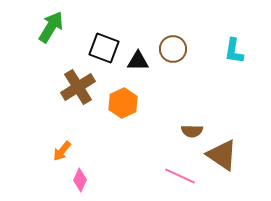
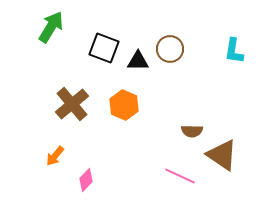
brown circle: moved 3 px left
brown cross: moved 6 px left, 17 px down; rotated 8 degrees counterclockwise
orange hexagon: moved 1 px right, 2 px down; rotated 12 degrees counterclockwise
orange arrow: moved 7 px left, 5 px down
pink diamond: moved 6 px right; rotated 20 degrees clockwise
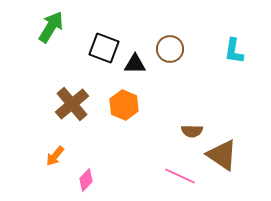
black triangle: moved 3 px left, 3 px down
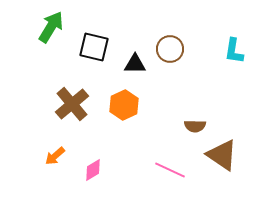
black square: moved 10 px left, 1 px up; rotated 8 degrees counterclockwise
orange hexagon: rotated 12 degrees clockwise
brown semicircle: moved 3 px right, 5 px up
orange arrow: rotated 10 degrees clockwise
pink line: moved 10 px left, 6 px up
pink diamond: moved 7 px right, 10 px up; rotated 15 degrees clockwise
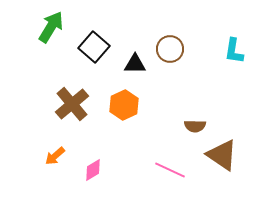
black square: rotated 28 degrees clockwise
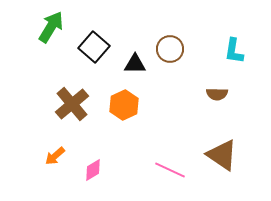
brown semicircle: moved 22 px right, 32 px up
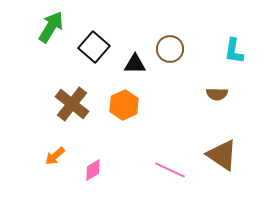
brown cross: rotated 12 degrees counterclockwise
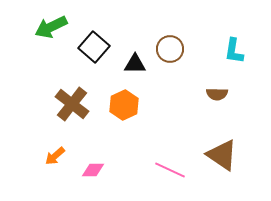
green arrow: rotated 148 degrees counterclockwise
pink diamond: rotated 30 degrees clockwise
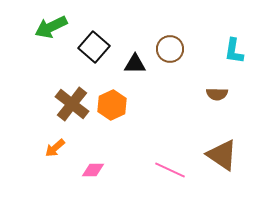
orange hexagon: moved 12 px left
orange arrow: moved 8 px up
